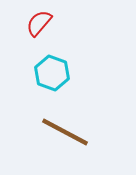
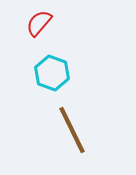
brown line: moved 7 px right, 2 px up; rotated 36 degrees clockwise
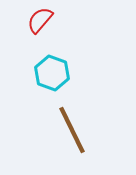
red semicircle: moved 1 px right, 3 px up
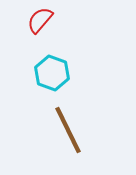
brown line: moved 4 px left
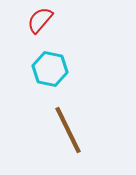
cyan hexagon: moved 2 px left, 4 px up; rotated 8 degrees counterclockwise
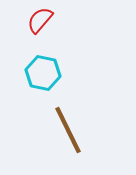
cyan hexagon: moved 7 px left, 4 px down
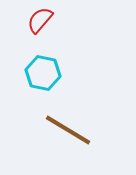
brown line: rotated 33 degrees counterclockwise
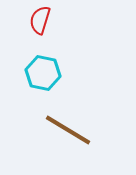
red semicircle: rotated 24 degrees counterclockwise
